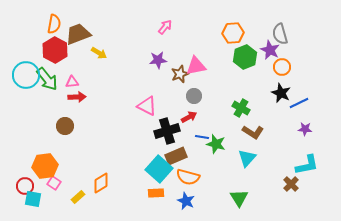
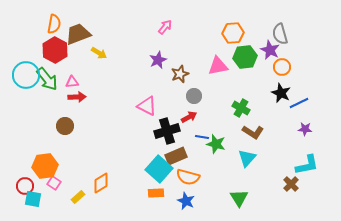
green hexagon at (245, 57): rotated 15 degrees clockwise
purple star at (158, 60): rotated 18 degrees counterclockwise
pink triangle at (196, 66): moved 22 px right
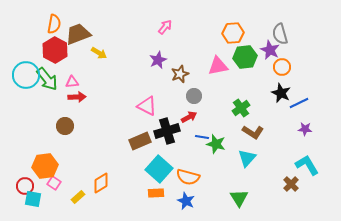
green cross at (241, 108): rotated 24 degrees clockwise
brown rectangle at (176, 156): moved 36 px left, 15 px up
cyan L-shape at (307, 165): rotated 110 degrees counterclockwise
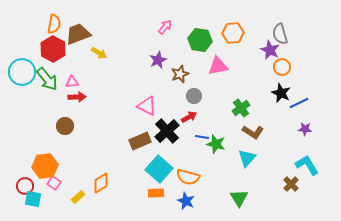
red hexagon at (55, 50): moved 2 px left, 1 px up
green hexagon at (245, 57): moved 45 px left, 17 px up; rotated 15 degrees clockwise
cyan circle at (26, 75): moved 4 px left, 3 px up
black cross at (167, 131): rotated 25 degrees counterclockwise
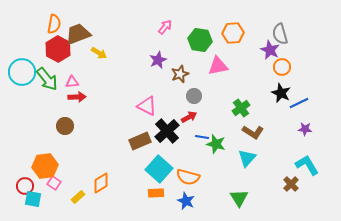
red hexagon at (53, 49): moved 5 px right
